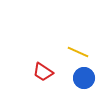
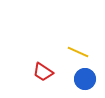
blue circle: moved 1 px right, 1 px down
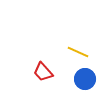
red trapezoid: rotated 15 degrees clockwise
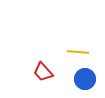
yellow line: rotated 20 degrees counterclockwise
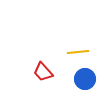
yellow line: rotated 10 degrees counterclockwise
